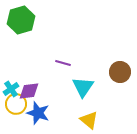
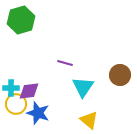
purple line: moved 2 px right
brown circle: moved 3 px down
cyan cross: moved 1 px up; rotated 35 degrees clockwise
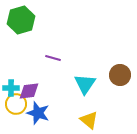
purple line: moved 12 px left, 5 px up
cyan triangle: moved 2 px right, 3 px up
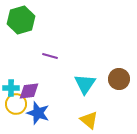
purple line: moved 3 px left, 2 px up
brown circle: moved 1 px left, 4 px down
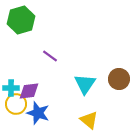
purple line: rotated 21 degrees clockwise
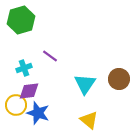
cyan cross: moved 13 px right, 20 px up; rotated 21 degrees counterclockwise
yellow circle: moved 1 px down
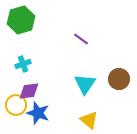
purple line: moved 31 px right, 17 px up
cyan cross: moved 1 px left, 4 px up
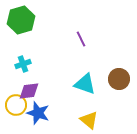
purple line: rotated 28 degrees clockwise
cyan triangle: rotated 45 degrees counterclockwise
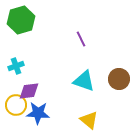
cyan cross: moved 7 px left, 2 px down
cyan triangle: moved 1 px left, 3 px up
blue star: rotated 15 degrees counterclockwise
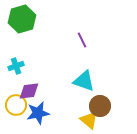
green hexagon: moved 1 px right, 1 px up
purple line: moved 1 px right, 1 px down
brown circle: moved 19 px left, 27 px down
blue star: rotated 15 degrees counterclockwise
